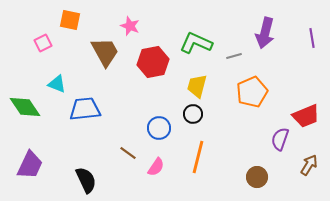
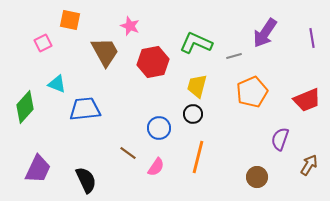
purple arrow: rotated 20 degrees clockwise
green diamond: rotated 76 degrees clockwise
red trapezoid: moved 1 px right, 16 px up
purple trapezoid: moved 8 px right, 4 px down
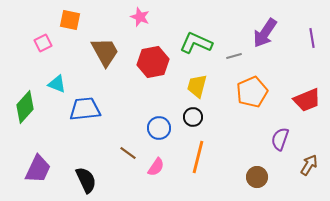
pink star: moved 10 px right, 9 px up
black circle: moved 3 px down
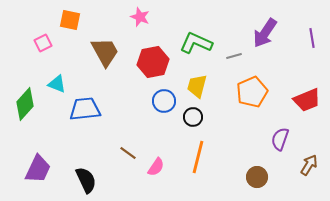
green diamond: moved 3 px up
blue circle: moved 5 px right, 27 px up
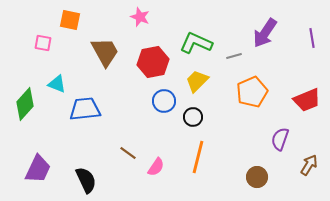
pink square: rotated 36 degrees clockwise
yellow trapezoid: moved 5 px up; rotated 30 degrees clockwise
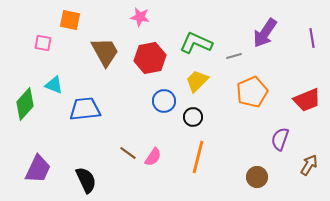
pink star: rotated 12 degrees counterclockwise
red hexagon: moved 3 px left, 4 px up
cyan triangle: moved 3 px left, 1 px down
pink semicircle: moved 3 px left, 10 px up
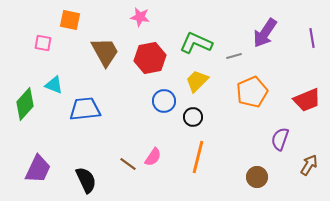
brown line: moved 11 px down
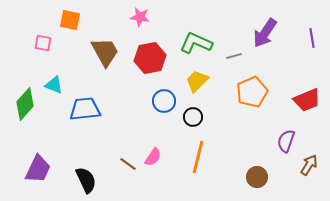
purple semicircle: moved 6 px right, 2 px down
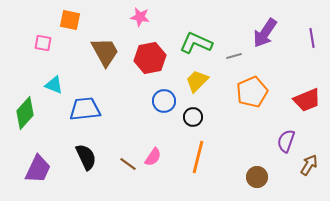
green diamond: moved 9 px down
black semicircle: moved 23 px up
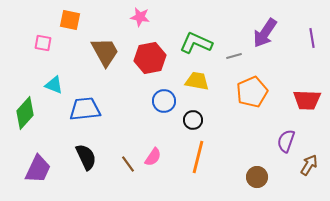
yellow trapezoid: rotated 55 degrees clockwise
red trapezoid: rotated 24 degrees clockwise
black circle: moved 3 px down
brown line: rotated 18 degrees clockwise
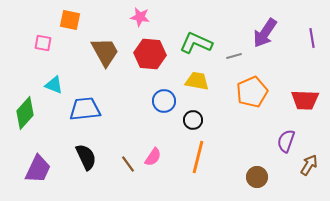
red hexagon: moved 4 px up; rotated 16 degrees clockwise
red trapezoid: moved 2 px left
